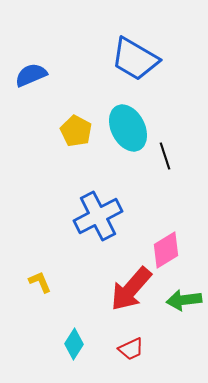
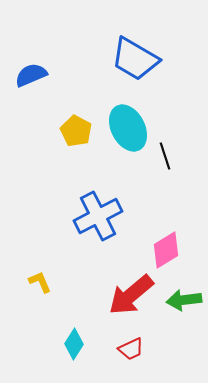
red arrow: moved 6 px down; rotated 9 degrees clockwise
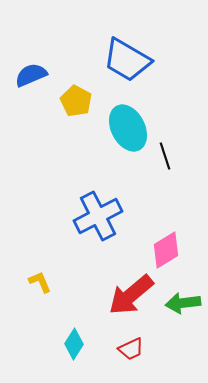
blue trapezoid: moved 8 px left, 1 px down
yellow pentagon: moved 30 px up
green arrow: moved 1 px left, 3 px down
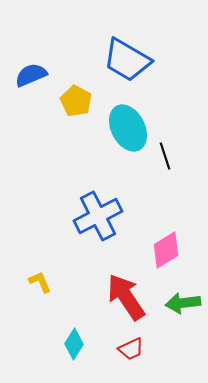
red arrow: moved 5 px left, 2 px down; rotated 96 degrees clockwise
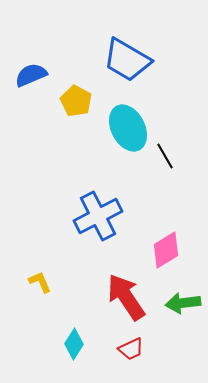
black line: rotated 12 degrees counterclockwise
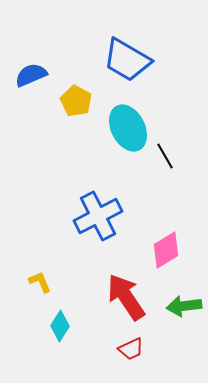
green arrow: moved 1 px right, 3 px down
cyan diamond: moved 14 px left, 18 px up
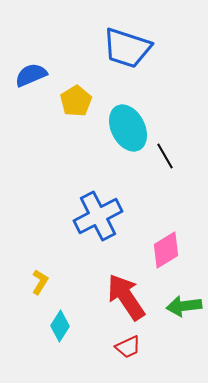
blue trapezoid: moved 12 px up; rotated 12 degrees counterclockwise
yellow pentagon: rotated 12 degrees clockwise
yellow L-shape: rotated 55 degrees clockwise
red trapezoid: moved 3 px left, 2 px up
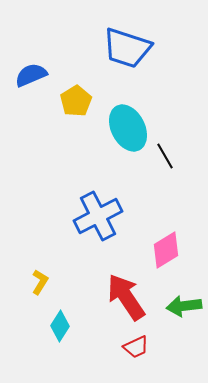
red trapezoid: moved 8 px right
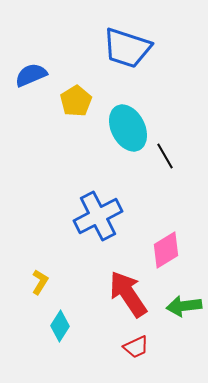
red arrow: moved 2 px right, 3 px up
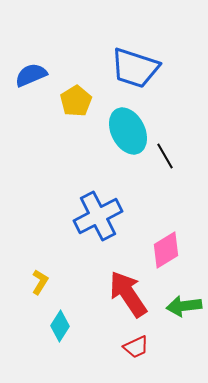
blue trapezoid: moved 8 px right, 20 px down
cyan ellipse: moved 3 px down
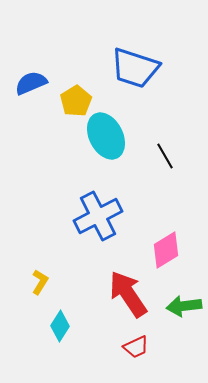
blue semicircle: moved 8 px down
cyan ellipse: moved 22 px left, 5 px down
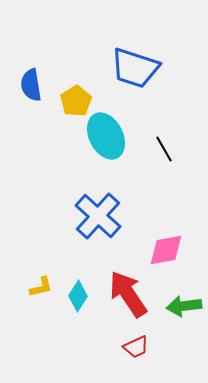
blue semicircle: moved 2 px down; rotated 76 degrees counterclockwise
black line: moved 1 px left, 7 px up
blue cross: rotated 21 degrees counterclockwise
pink diamond: rotated 21 degrees clockwise
yellow L-shape: moved 1 px right, 5 px down; rotated 45 degrees clockwise
cyan diamond: moved 18 px right, 30 px up
